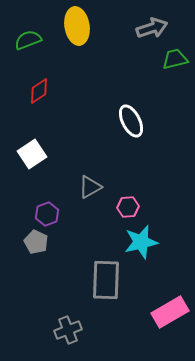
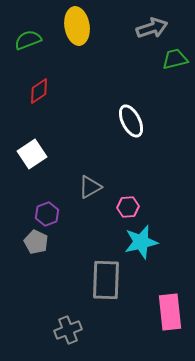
pink rectangle: rotated 66 degrees counterclockwise
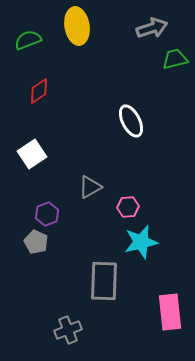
gray rectangle: moved 2 px left, 1 px down
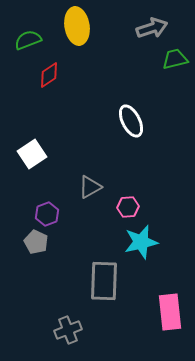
red diamond: moved 10 px right, 16 px up
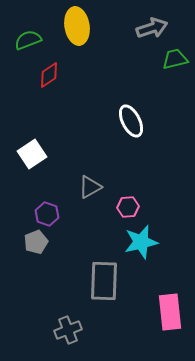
purple hexagon: rotated 20 degrees counterclockwise
gray pentagon: rotated 25 degrees clockwise
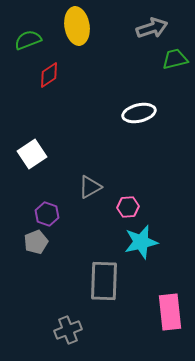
white ellipse: moved 8 px right, 8 px up; rotated 76 degrees counterclockwise
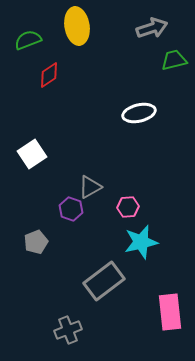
green trapezoid: moved 1 px left, 1 px down
purple hexagon: moved 24 px right, 5 px up
gray rectangle: rotated 51 degrees clockwise
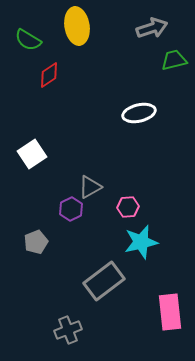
green semicircle: rotated 128 degrees counterclockwise
purple hexagon: rotated 15 degrees clockwise
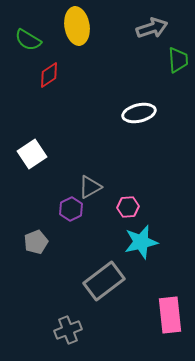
green trapezoid: moved 4 px right; rotated 100 degrees clockwise
pink rectangle: moved 3 px down
